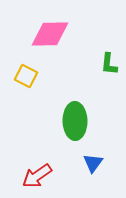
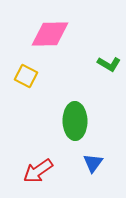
green L-shape: rotated 65 degrees counterclockwise
red arrow: moved 1 px right, 5 px up
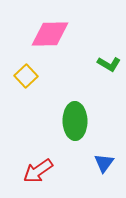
yellow square: rotated 20 degrees clockwise
blue triangle: moved 11 px right
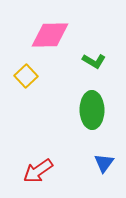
pink diamond: moved 1 px down
green L-shape: moved 15 px left, 3 px up
green ellipse: moved 17 px right, 11 px up
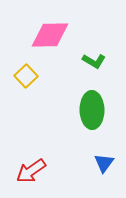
red arrow: moved 7 px left
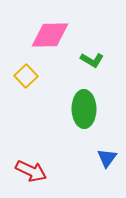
green L-shape: moved 2 px left, 1 px up
green ellipse: moved 8 px left, 1 px up
blue triangle: moved 3 px right, 5 px up
red arrow: rotated 120 degrees counterclockwise
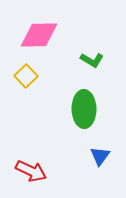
pink diamond: moved 11 px left
blue triangle: moved 7 px left, 2 px up
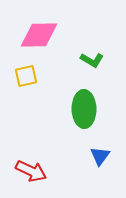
yellow square: rotated 30 degrees clockwise
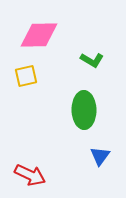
green ellipse: moved 1 px down
red arrow: moved 1 px left, 4 px down
